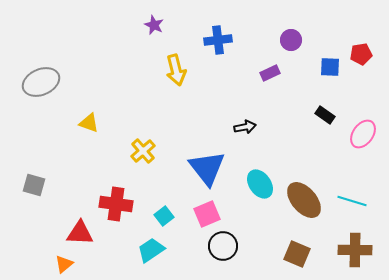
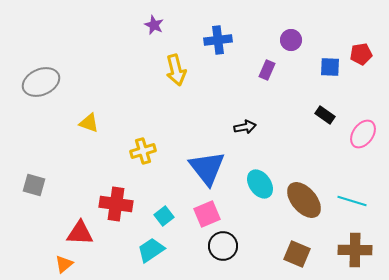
purple rectangle: moved 3 px left, 3 px up; rotated 42 degrees counterclockwise
yellow cross: rotated 25 degrees clockwise
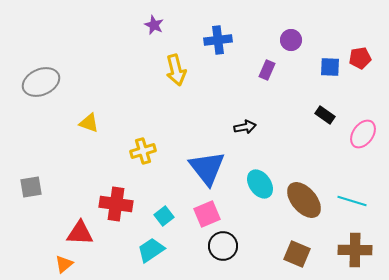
red pentagon: moved 1 px left, 4 px down
gray square: moved 3 px left, 2 px down; rotated 25 degrees counterclockwise
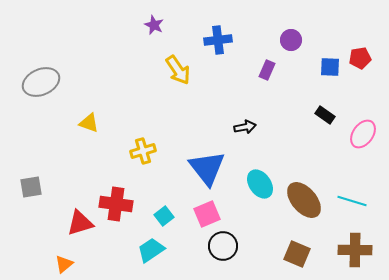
yellow arrow: moved 2 px right; rotated 20 degrees counterclockwise
red triangle: moved 10 px up; rotated 20 degrees counterclockwise
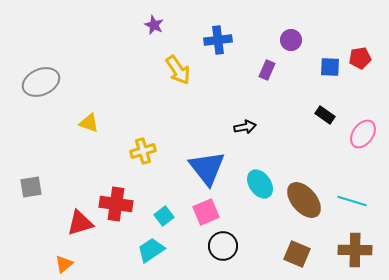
pink square: moved 1 px left, 2 px up
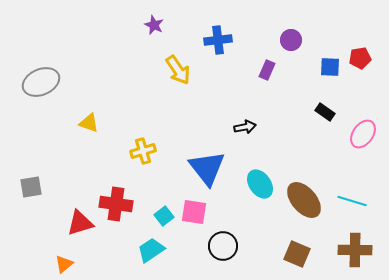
black rectangle: moved 3 px up
pink square: moved 12 px left; rotated 32 degrees clockwise
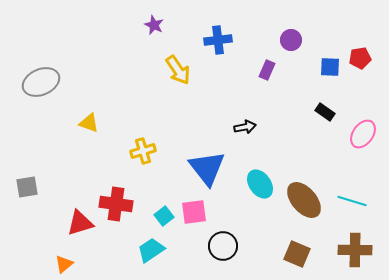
gray square: moved 4 px left
pink square: rotated 16 degrees counterclockwise
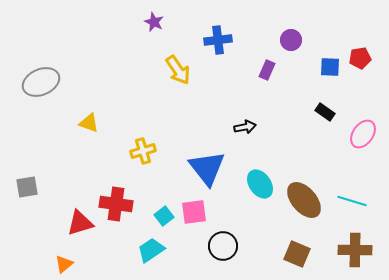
purple star: moved 3 px up
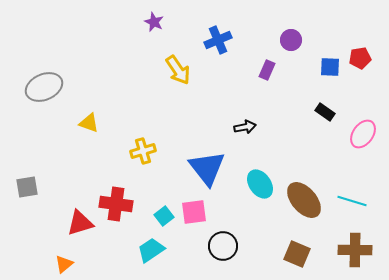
blue cross: rotated 16 degrees counterclockwise
gray ellipse: moved 3 px right, 5 px down
